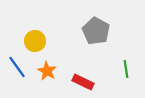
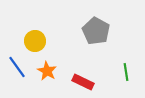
green line: moved 3 px down
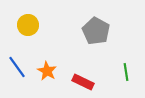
yellow circle: moved 7 px left, 16 px up
